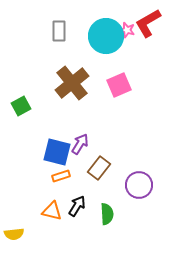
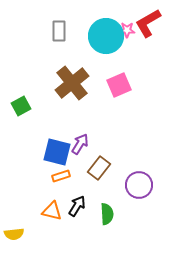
pink star: rotated 14 degrees counterclockwise
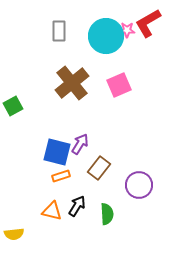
green square: moved 8 px left
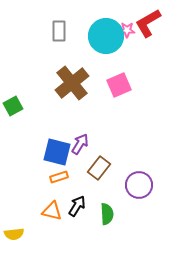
orange rectangle: moved 2 px left, 1 px down
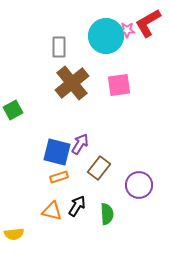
gray rectangle: moved 16 px down
pink square: rotated 15 degrees clockwise
green square: moved 4 px down
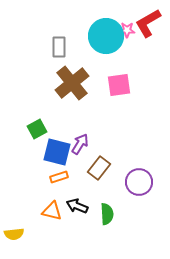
green square: moved 24 px right, 19 px down
purple circle: moved 3 px up
black arrow: rotated 100 degrees counterclockwise
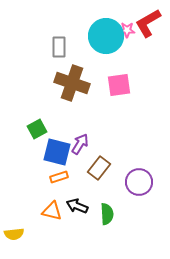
brown cross: rotated 32 degrees counterclockwise
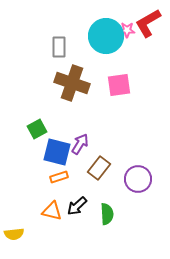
purple circle: moved 1 px left, 3 px up
black arrow: rotated 65 degrees counterclockwise
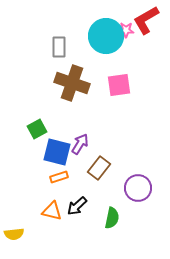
red L-shape: moved 2 px left, 3 px up
pink star: moved 1 px left
purple circle: moved 9 px down
green semicircle: moved 5 px right, 4 px down; rotated 15 degrees clockwise
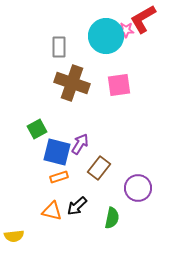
red L-shape: moved 3 px left, 1 px up
yellow semicircle: moved 2 px down
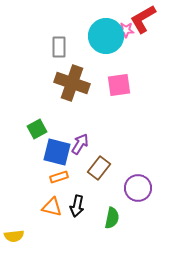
black arrow: rotated 35 degrees counterclockwise
orange triangle: moved 4 px up
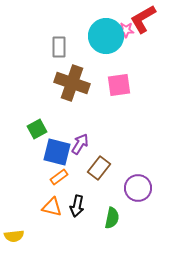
orange rectangle: rotated 18 degrees counterclockwise
